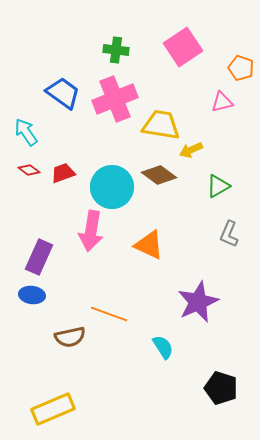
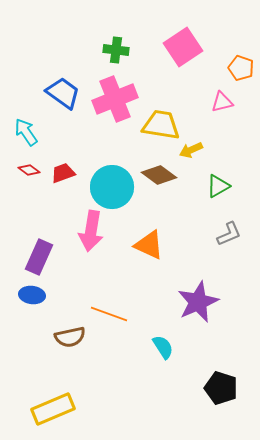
gray L-shape: rotated 136 degrees counterclockwise
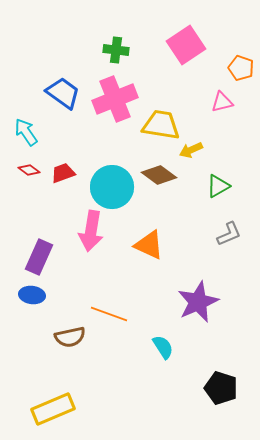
pink square: moved 3 px right, 2 px up
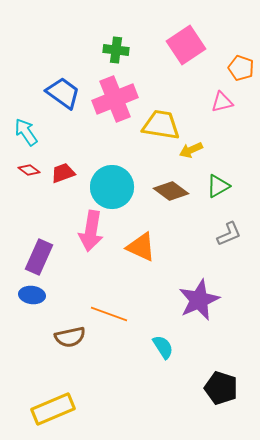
brown diamond: moved 12 px right, 16 px down
orange triangle: moved 8 px left, 2 px down
purple star: moved 1 px right, 2 px up
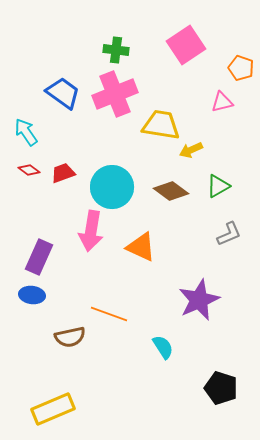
pink cross: moved 5 px up
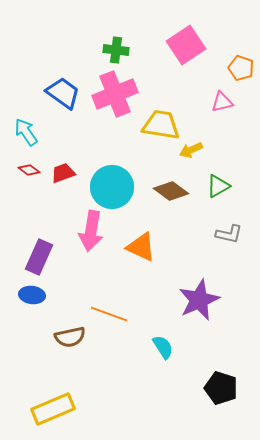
gray L-shape: rotated 36 degrees clockwise
